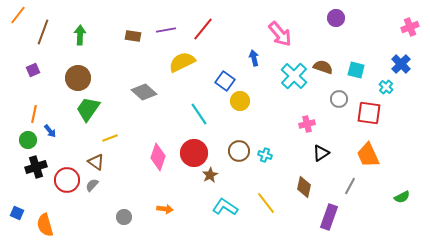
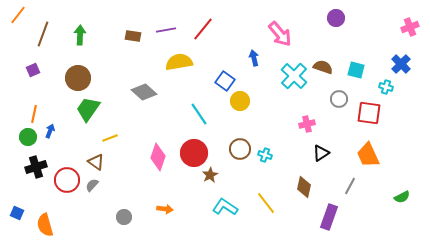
brown line at (43, 32): moved 2 px down
yellow semicircle at (182, 62): moved 3 px left; rotated 16 degrees clockwise
cyan cross at (386, 87): rotated 24 degrees counterclockwise
blue arrow at (50, 131): rotated 120 degrees counterclockwise
green circle at (28, 140): moved 3 px up
brown circle at (239, 151): moved 1 px right, 2 px up
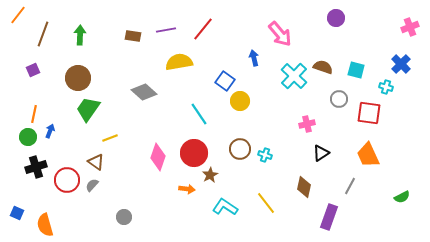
orange arrow at (165, 209): moved 22 px right, 20 px up
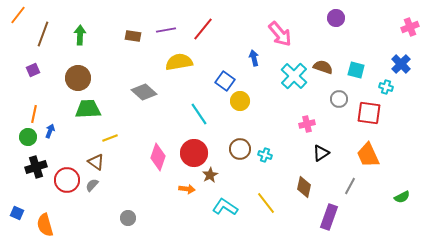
green trapezoid at (88, 109): rotated 52 degrees clockwise
gray circle at (124, 217): moved 4 px right, 1 px down
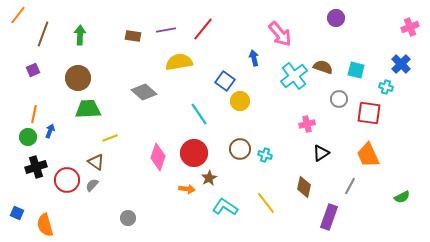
cyan cross at (294, 76): rotated 8 degrees clockwise
brown star at (210, 175): moved 1 px left, 3 px down
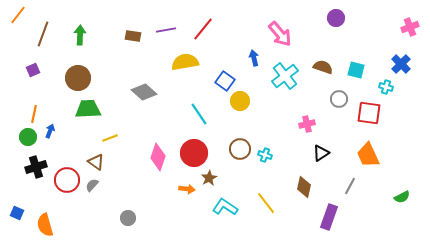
yellow semicircle at (179, 62): moved 6 px right
cyan cross at (294, 76): moved 9 px left
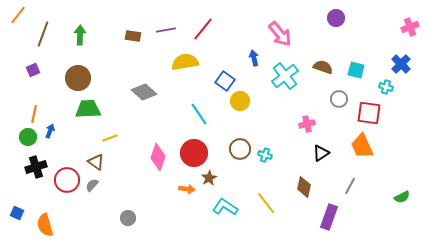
orange trapezoid at (368, 155): moved 6 px left, 9 px up
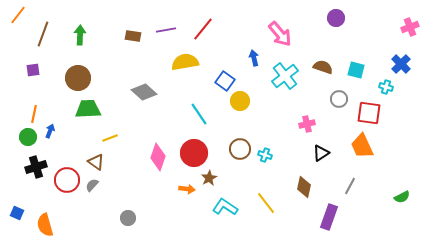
purple square at (33, 70): rotated 16 degrees clockwise
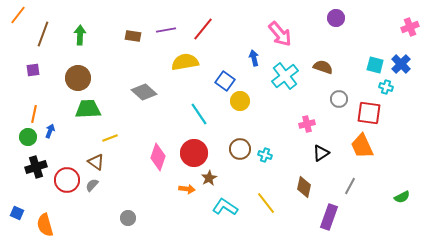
cyan square at (356, 70): moved 19 px right, 5 px up
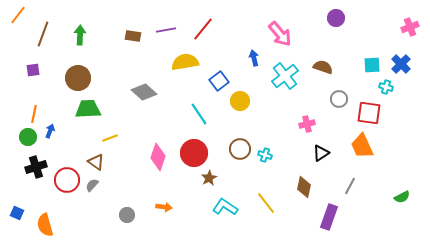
cyan square at (375, 65): moved 3 px left; rotated 18 degrees counterclockwise
blue square at (225, 81): moved 6 px left; rotated 18 degrees clockwise
orange arrow at (187, 189): moved 23 px left, 18 px down
gray circle at (128, 218): moved 1 px left, 3 px up
